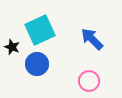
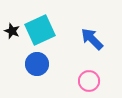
black star: moved 16 px up
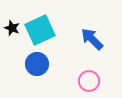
black star: moved 3 px up
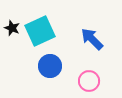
cyan square: moved 1 px down
blue circle: moved 13 px right, 2 px down
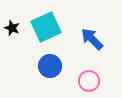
cyan square: moved 6 px right, 4 px up
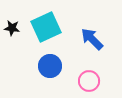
black star: rotated 14 degrees counterclockwise
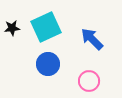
black star: rotated 14 degrees counterclockwise
blue circle: moved 2 px left, 2 px up
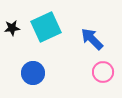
blue circle: moved 15 px left, 9 px down
pink circle: moved 14 px right, 9 px up
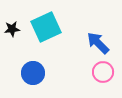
black star: moved 1 px down
blue arrow: moved 6 px right, 4 px down
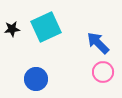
blue circle: moved 3 px right, 6 px down
